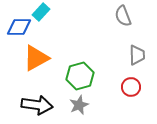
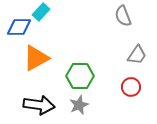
gray trapezoid: rotated 35 degrees clockwise
green hexagon: rotated 16 degrees clockwise
black arrow: moved 2 px right
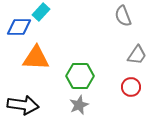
orange triangle: rotated 32 degrees clockwise
black arrow: moved 16 px left
